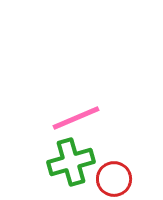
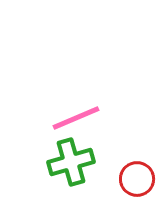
red circle: moved 23 px right
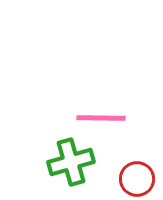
pink line: moved 25 px right; rotated 24 degrees clockwise
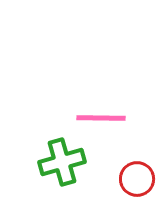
green cross: moved 9 px left
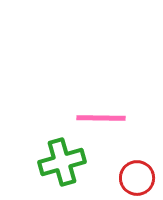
red circle: moved 1 px up
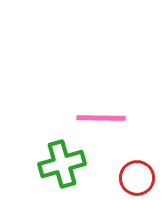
green cross: moved 2 px down
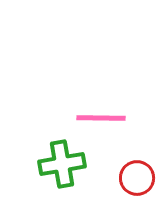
green cross: rotated 6 degrees clockwise
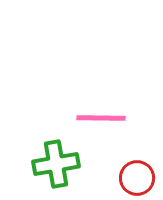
green cross: moved 6 px left
